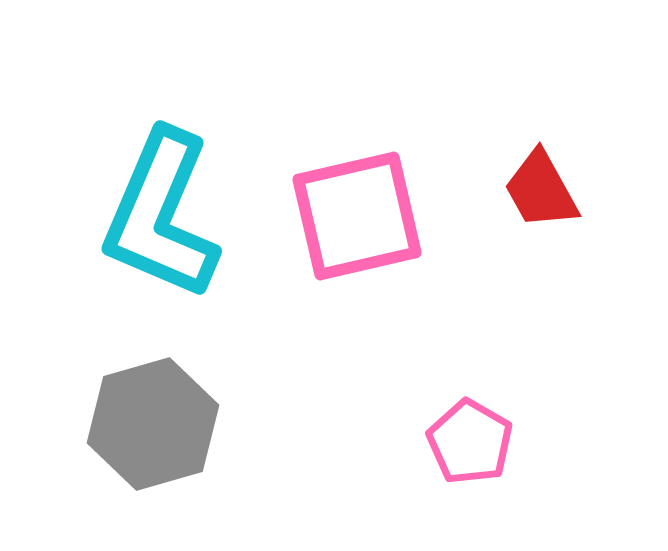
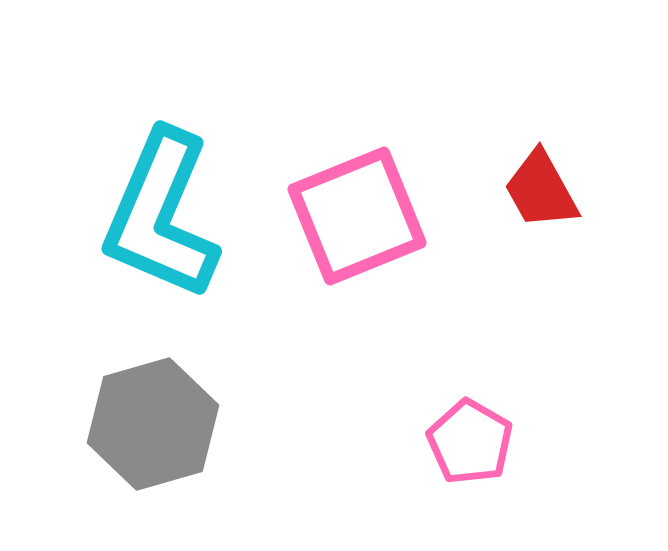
pink square: rotated 9 degrees counterclockwise
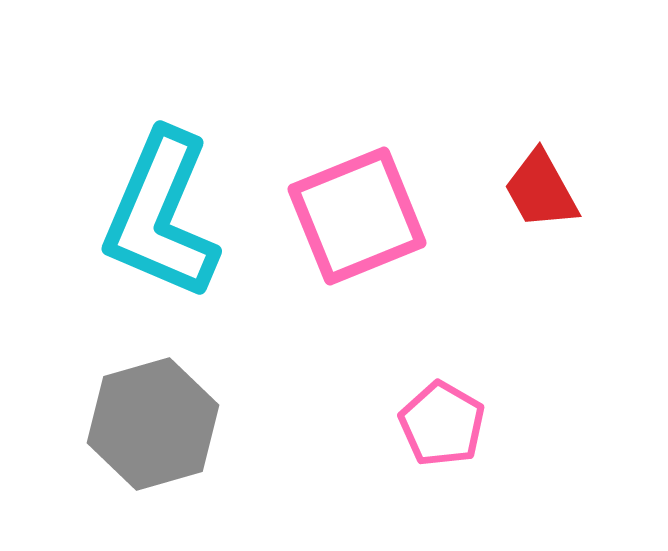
pink pentagon: moved 28 px left, 18 px up
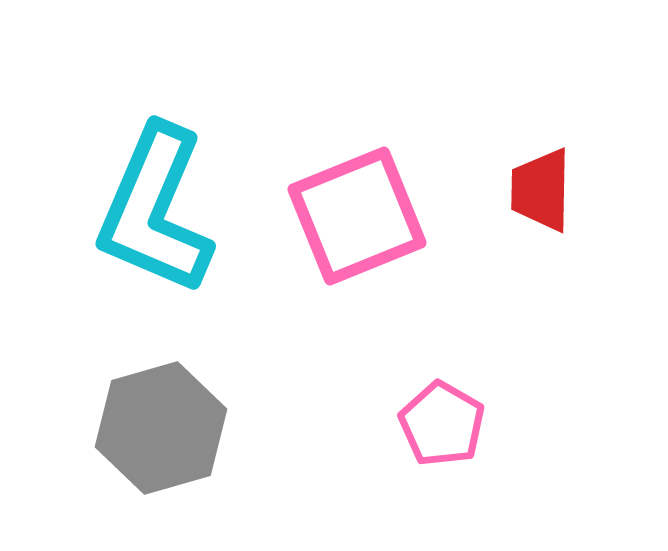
red trapezoid: rotated 30 degrees clockwise
cyan L-shape: moved 6 px left, 5 px up
gray hexagon: moved 8 px right, 4 px down
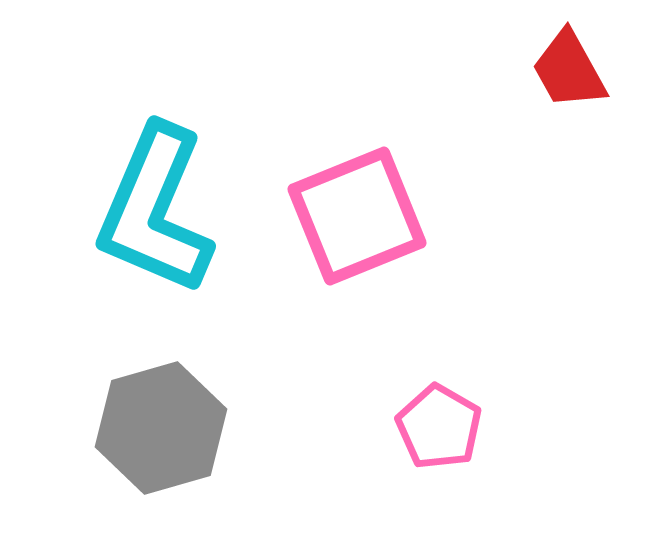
red trapezoid: moved 28 px right, 120 px up; rotated 30 degrees counterclockwise
pink pentagon: moved 3 px left, 3 px down
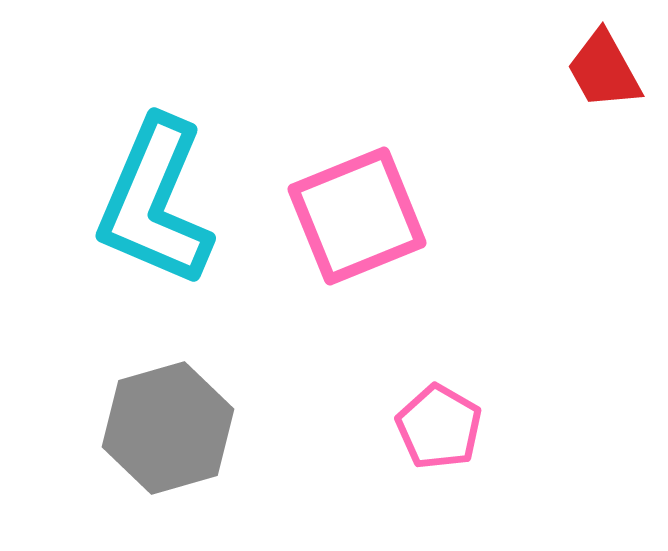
red trapezoid: moved 35 px right
cyan L-shape: moved 8 px up
gray hexagon: moved 7 px right
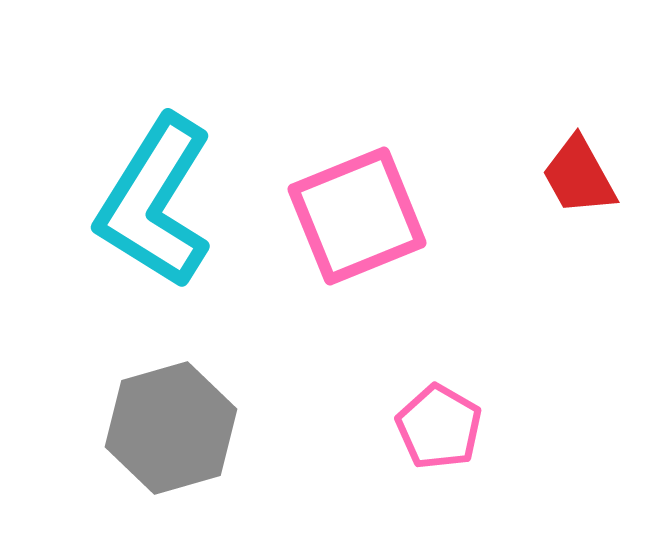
red trapezoid: moved 25 px left, 106 px down
cyan L-shape: rotated 9 degrees clockwise
gray hexagon: moved 3 px right
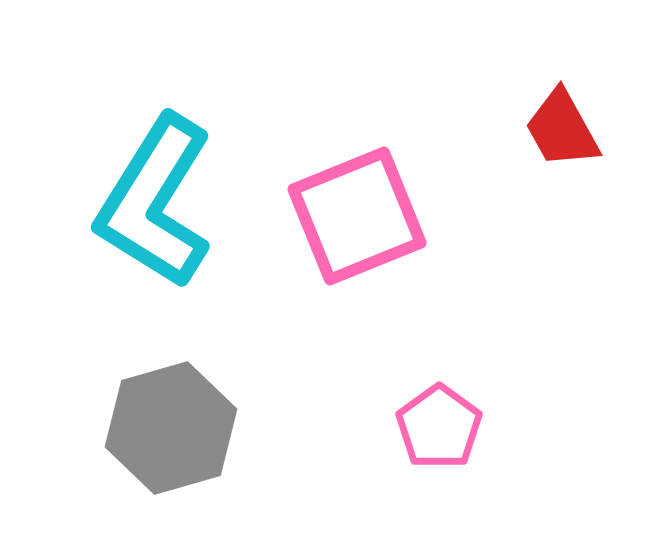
red trapezoid: moved 17 px left, 47 px up
pink pentagon: rotated 6 degrees clockwise
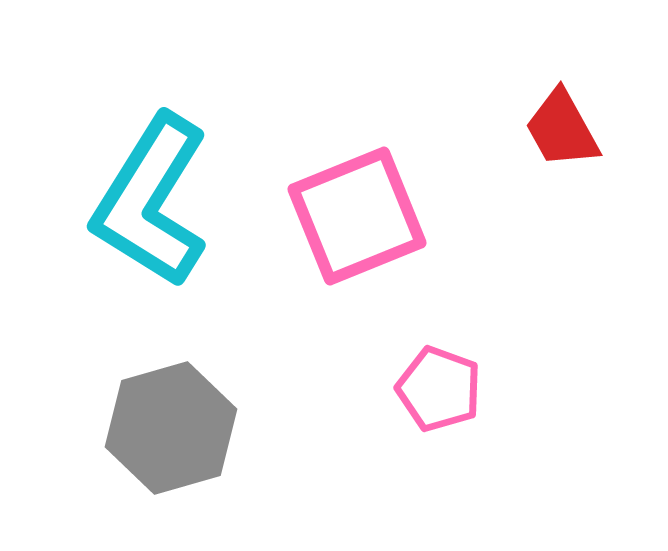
cyan L-shape: moved 4 px left, 1 px up
pink pentagon: moved 38 px up; rotated 16 degrees counterclockwise
